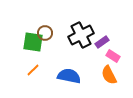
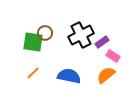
orange line: moved 3 px down
orange semicircle: moved 3 px left; rotated 78 degrees clockwise
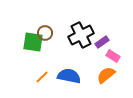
orange line: moved 9 px right, 4 px down
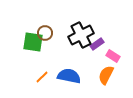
purple rectangle: moved 5 px left, 2 px down
orange semicircle: rotated 24 degrees counterclockwise
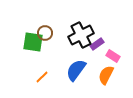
blue semicircle: moved 7 px right, 6 px up; rotated 65 degrees counterclockwise
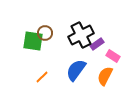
green square: moved 1 px up
orange semicircle: moved 1 px left, 1 px down
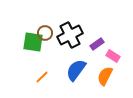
black cross: moved 11 px left
green square: moved 1 px down
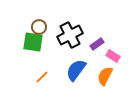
brown circle: moved 6 px left, 6 px up
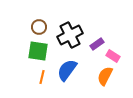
green square: moved 5 px right, 9 px down
blue semicircle: moved 9 px left
orange line: rotated 32 degrees counterclockwise
